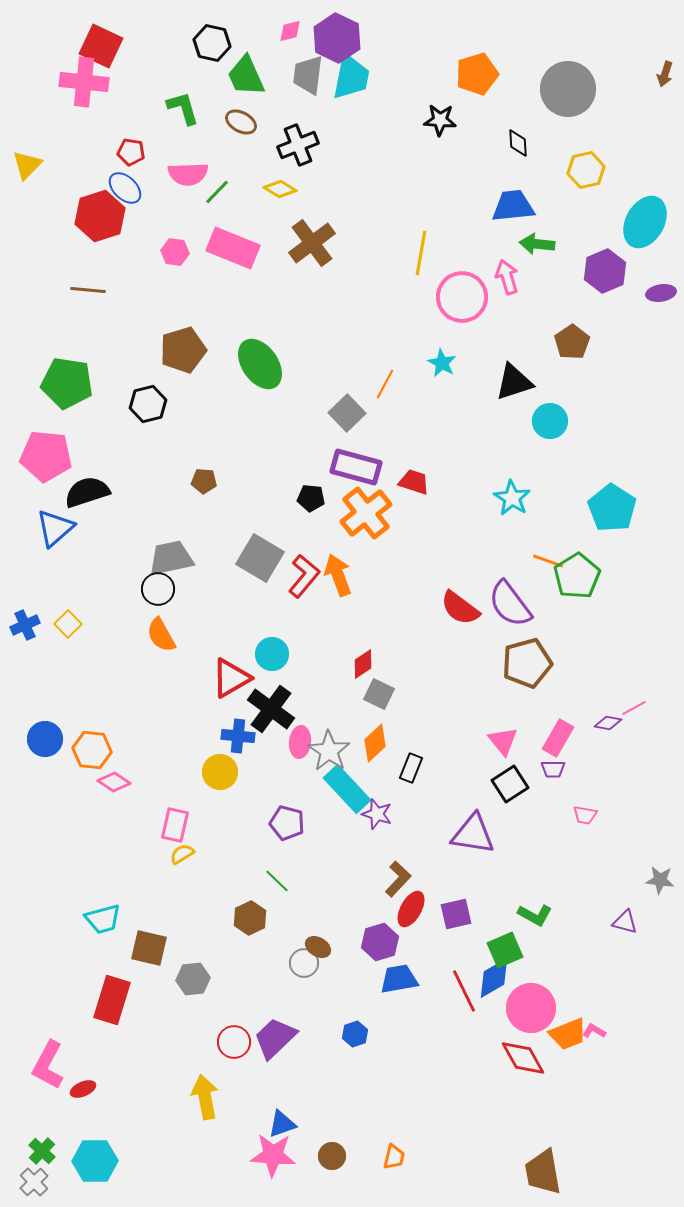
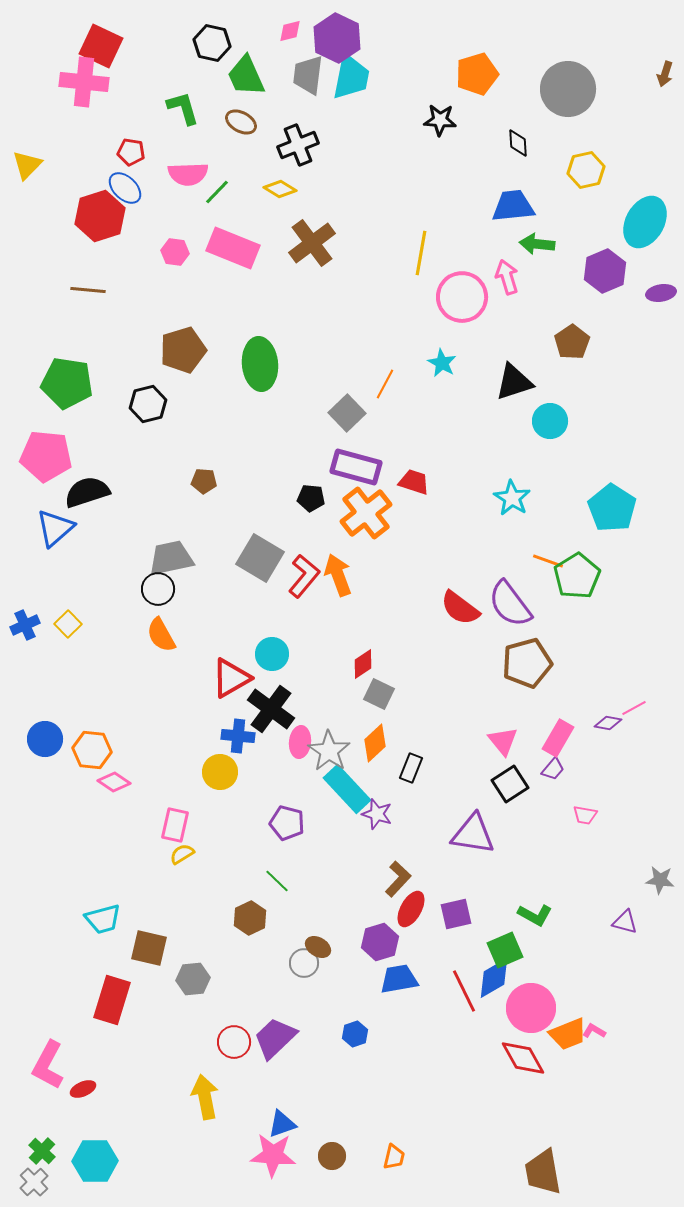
green ellipse at (260, 364): rotated 30 degrees clockwise
purple trapezoid at (553, 769): rotated 50 degrees counterclockwise
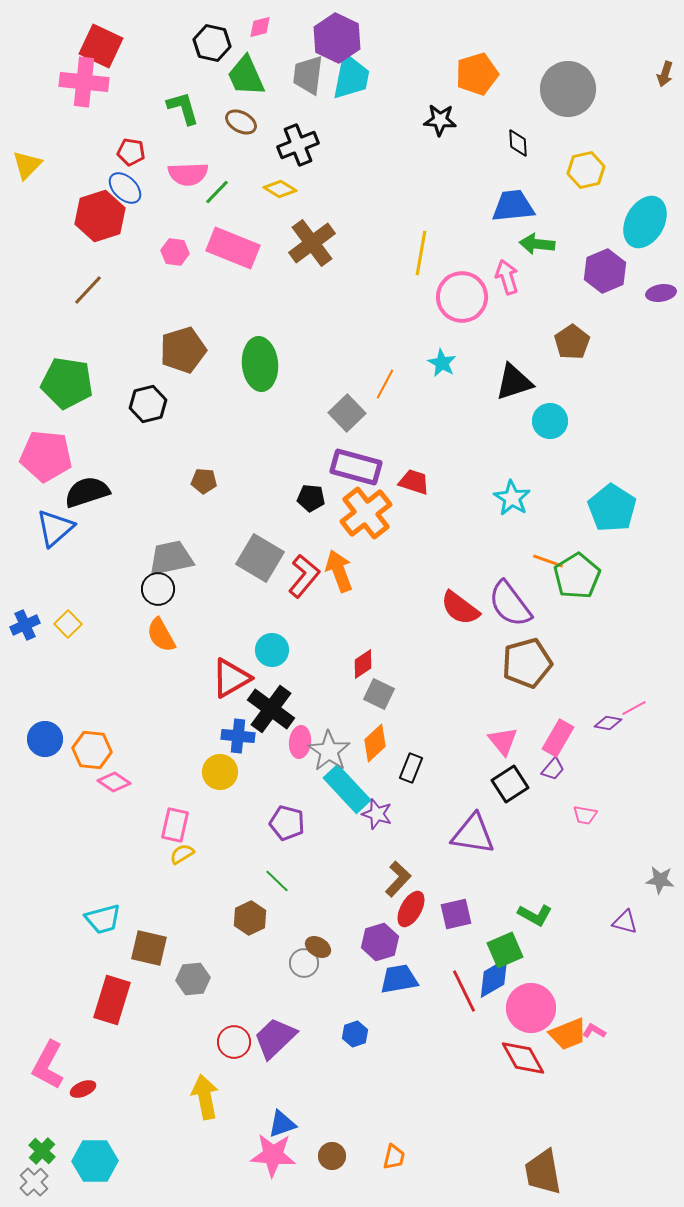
pink diamond at (290, 31): moved 30 px left, 4 px up
brown line at (88, 290): rotated 52 degrees counterclockwise
orange arrow at (338, 575): moved 1 px right, 4 px up
cyan circle at (272, 654): moved 4 px up
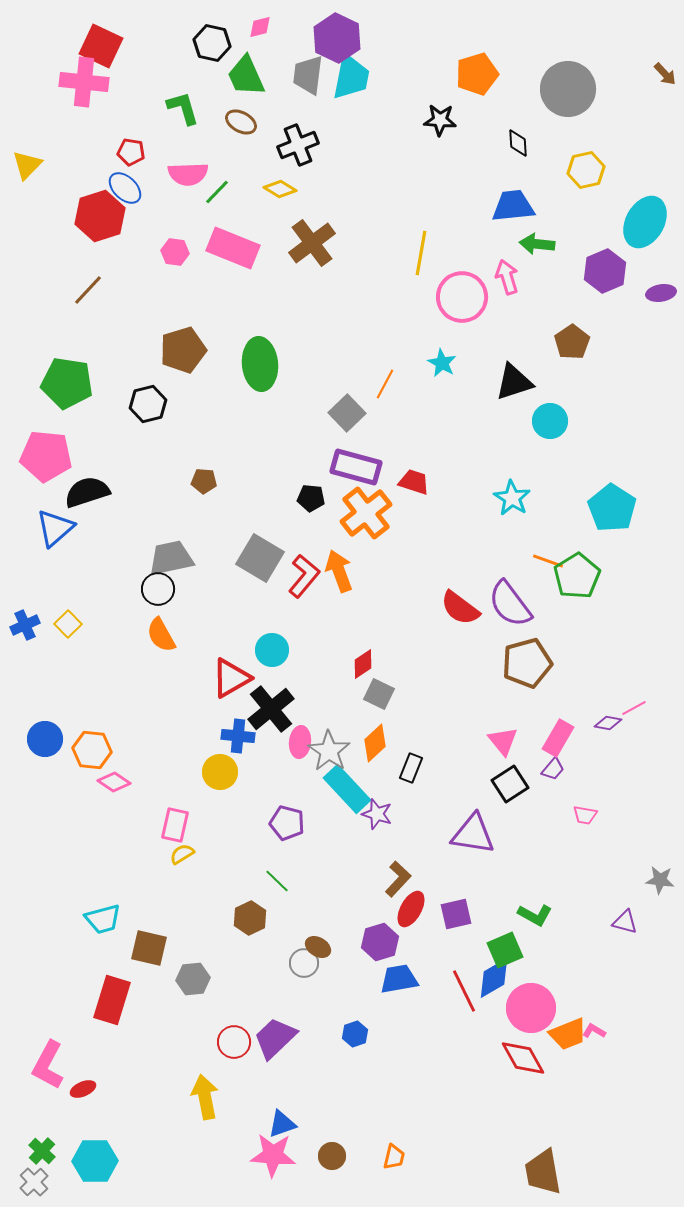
brown arrow at (665, 74): rotated 60 degrees counterclockwise
black cross at (271, 709): rotated 15 degrees clockwise
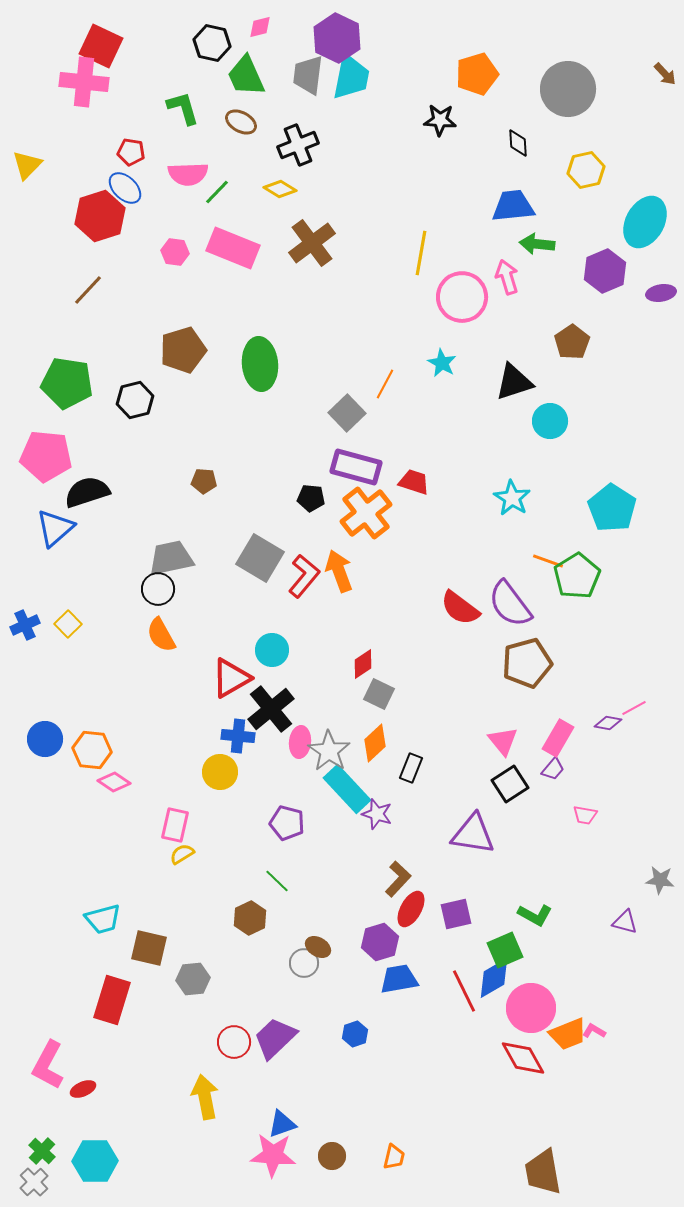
black hexagon at (148, 404): moved 13 px left, 4 px up
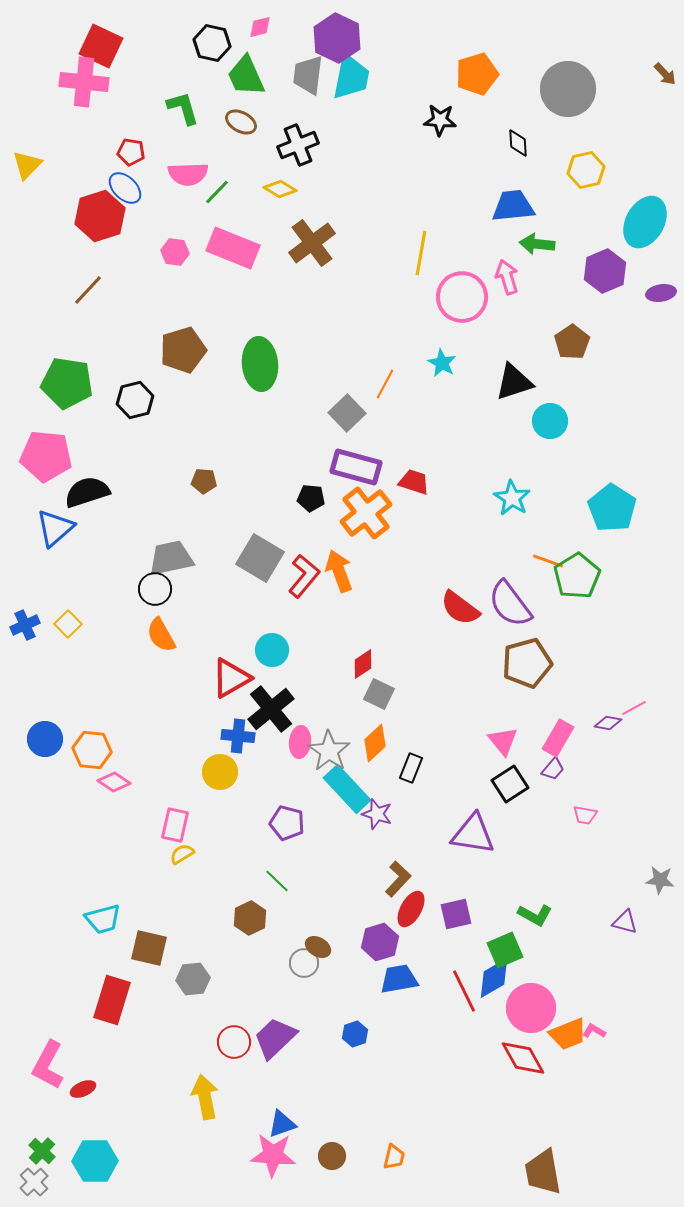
black circle at (158, 589): moved 3 px left
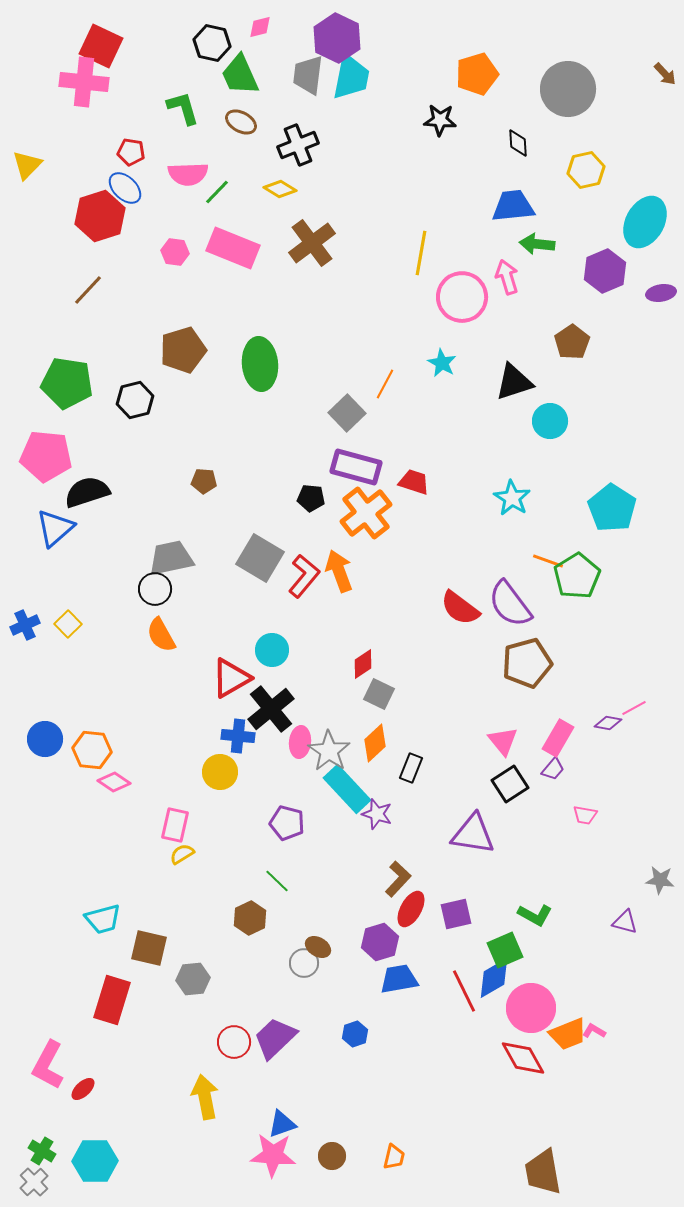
green trapezoid at (246, 76): moved 6 px left, 1 px up
red ellipse at (83, 1089): rotated 20 degrees counterclockwise
green cross at (42, 1151): rotated 12 degrees counterclockwise
